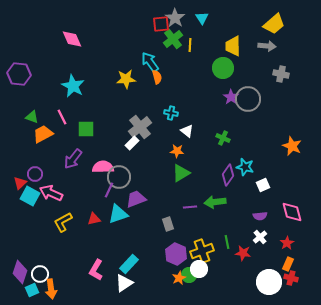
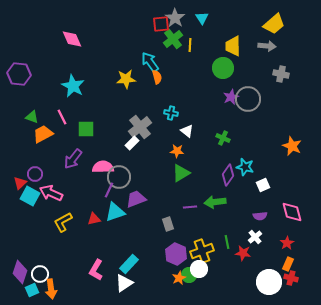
purple star at (231, 97): rotated 14 degrees clockwise
cyan triangle at (118, 214): moved 3 px left, 2 px up
white cross at (260, 237): moved 5 px left
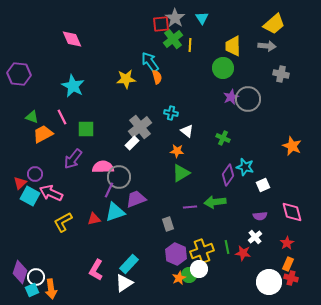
green line at (227, 242): moved 5 px down
white circle at (40, 274): moved 4 px left, 3 px down
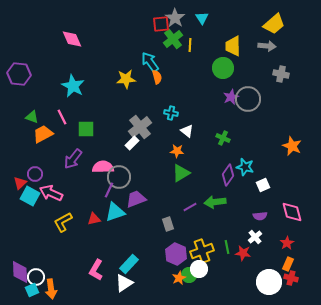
purple line at (190, 207): rotated 24 degrees counterclockwise
purple diamond at (20, 272): rotated 20 degrees counterclockwise
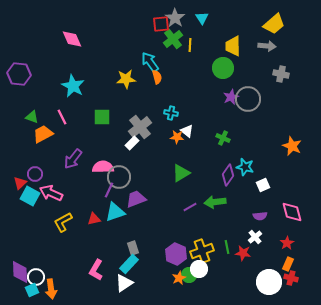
green square at (86, 129): moved 16 px right, 12 px up
orange star at (177, 151): moved 14 px up
gray rectangle at (168, 224): moved 35 px left, 24 px down
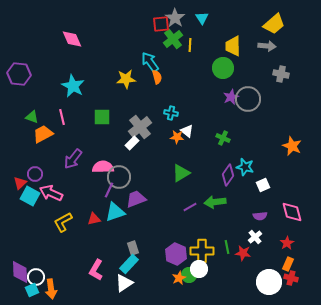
pink line at (62, 117): rotated 14 degrees clockwise
yellow cross at (202, 251): rotated 20 degrees clockwise
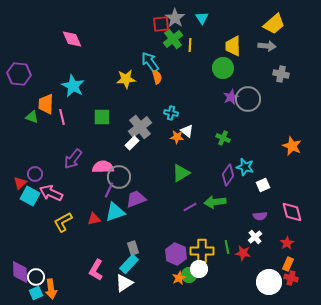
orange trapezoid at (43, 134): moved 3 px right, 30 px up; rotated 60 degrees counterclockwise
cyan square at (32, 290): moved 4 px right, 3 px down
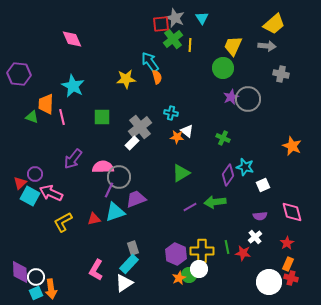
gray star at (175, 18): rotated 12 degrees counterclockwise
yellow trapezoid at (233, 46): rotated 25 degrees clockwise
